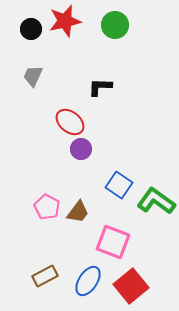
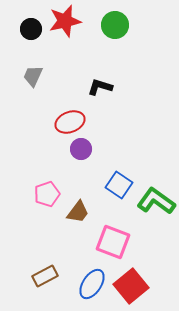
black L-shape: rotated 15 degrees clockwise
red ellipse: rotated 60 degrees counterclockwise
pink pentagon: moved 13 px up; rotated 25 degrees clockwise
blue ellipse: moved 4 px right, 3 px down
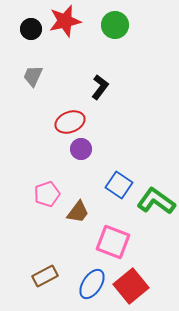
black L-shape: rotated 110 degrees clockwise
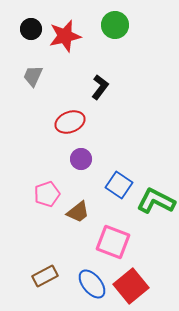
red star: moved 15 px down
purple circle: moved 10 px down
green L-shape: rotated 9 degrees counterclockwise
brown trapezoid: rotated 15 degrees clockwise
blue ellipse: rotated 72 degrees counterclockwise
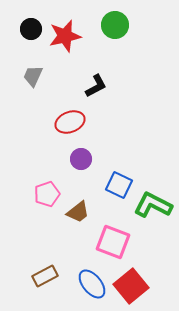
black L-shape: moved 4 px left, 1 px up; rotated 25 degrees clockwise
blue square: rotated 8 degrees counterclockwise
green L-shape: moved 3 px left, 4 px down
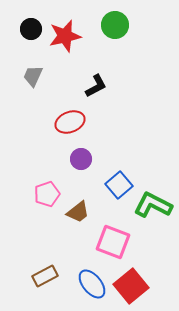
blue square: rotated 24 degrees clockwise
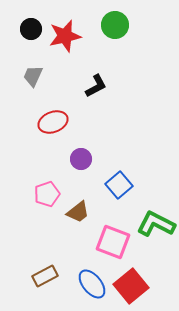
red ellipse: moved 17 px left
green L-shape: moved 3 px right, 19 px down
